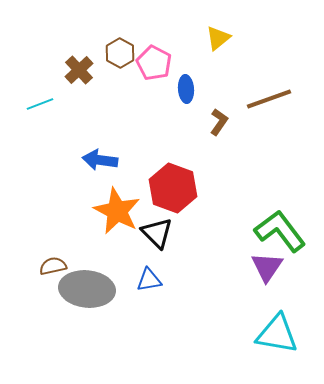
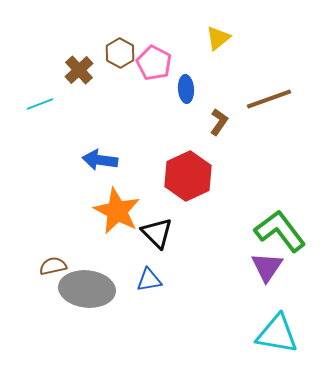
red hexagon: moved 15 px right, 12 px up; rotated 15 degrees clockwise
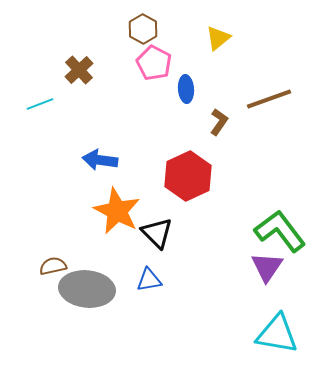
brown hexagon: moved 23 px right, 24 px up
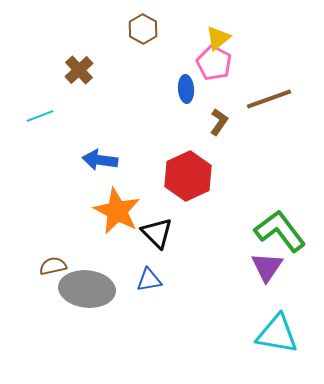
pink pentagon: moved 60 px right
cyan line: moved 12 px down
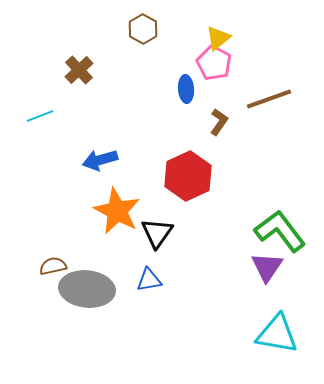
blue arrow: rotated 24 degrees counterclockwise
black triangle: rotated 20 degrees clockwise
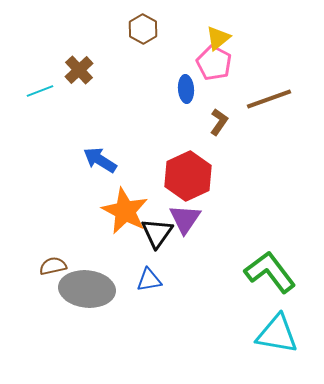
cyan line: moved 25 px up
blue arrow: rotated 48 degrees clockwise
orange star: moved 8 px right
green L-shape: moved 10 px left, 41 px down
purple triangle: moved 82 px left, 48 px up
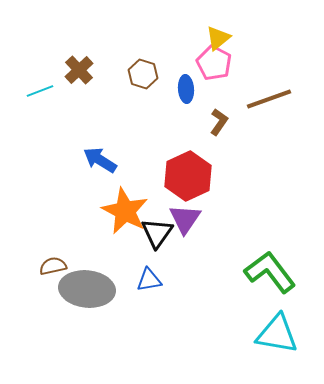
brown hexagon: moved 45 px down; rotated 12 degrees counterclockwise
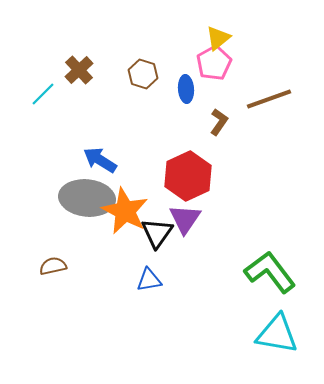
pink pentagon: rotated 16 degrees clockwise
cyan line: moved 3 px right, 3 px down; rotated 24 degrees counterclockwise
gray ellipse: moved 91 px up
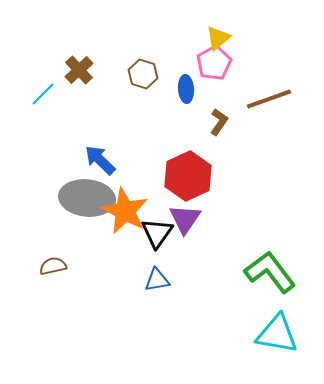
blue arrow: rotated 12 degrees clockwise
blue triangle: moved 8 px right
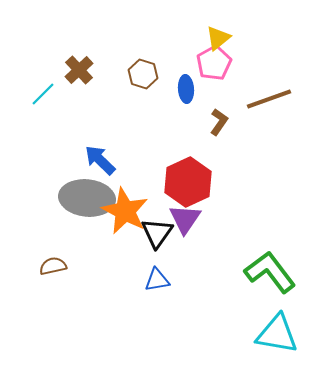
red hexagon: moved 6 px down
